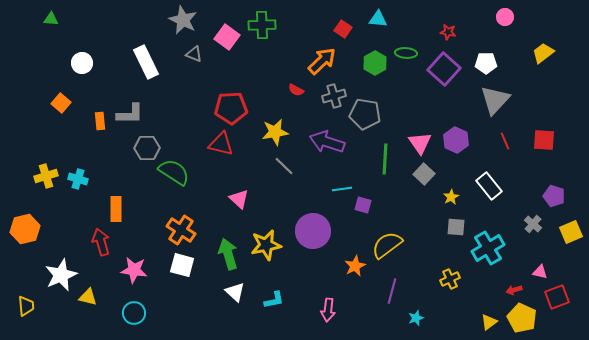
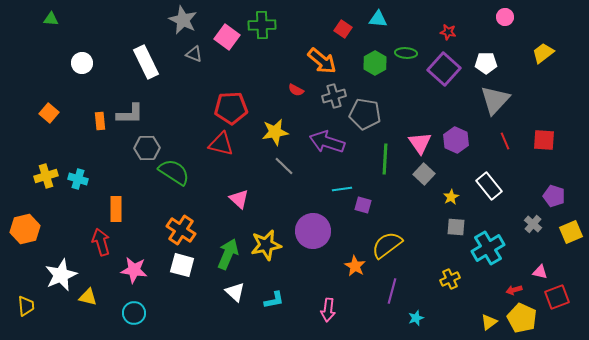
orange arrow at (322, 61): rotated 84 degrees clockwise
orange square at (61, 103): moved 12 px left, 10 px down
green arrow at (228, 254): rotated 40 degrees clockwise
orange star at (355, 266): rotated 15 degrees counterclockwise
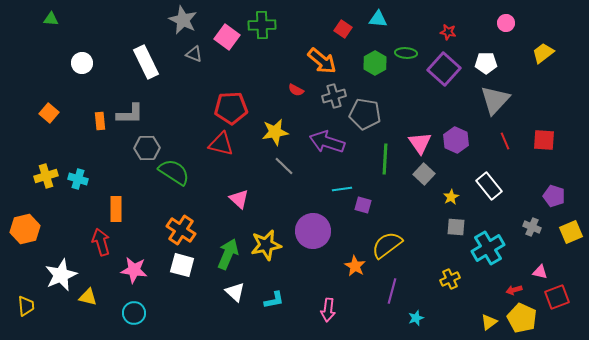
pink circle at (505, 17): moved 1 px right, 6 px down
gray cross at (533, 224): moved 1 px left, 3 px down; rotated 18 degrees counterclockwise
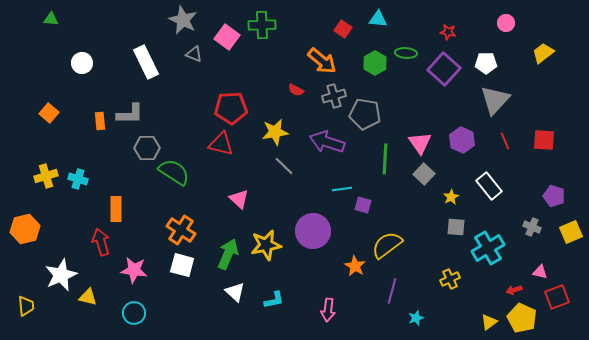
purple hexagon at (456, 140): moved 6 px right
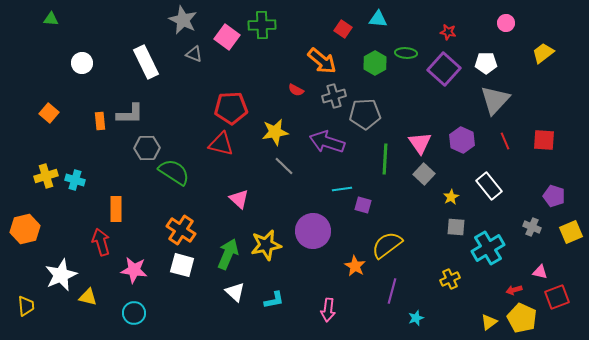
gray pentagon at (365, 114): rotated 12 degrees counterclockwise
cyan cross at (78, 179): moved 3 px left, 1 px down
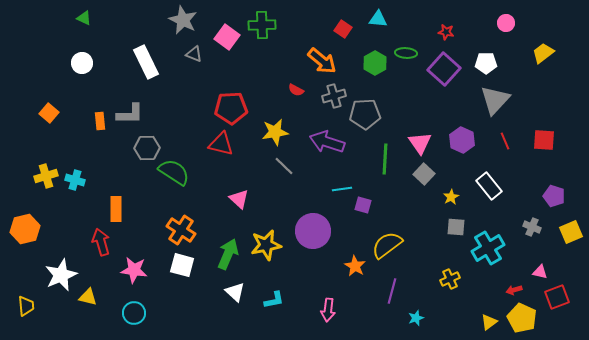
green triangle at (51, 19): moved 33 px right, 1 px up; rotated 21 degrees clockwise
red star at (448, 32): moved 2 px left
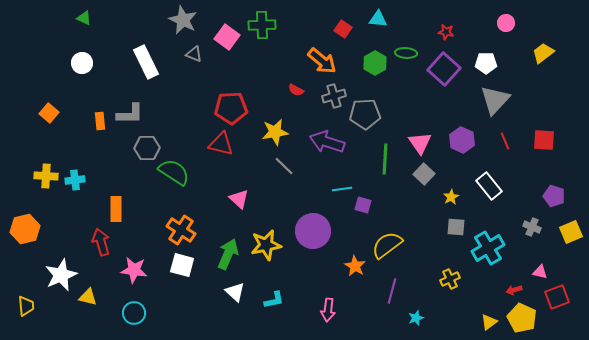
yellow cross at (46, 176): rotated 20 degrees clockwise
cyan cross at (75, 180): rotated 24 degrees counterclockwise
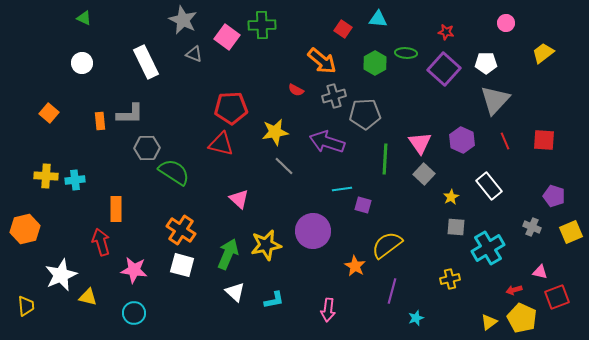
yellow cross at (450, 279): rotated 12 degrees clockwise
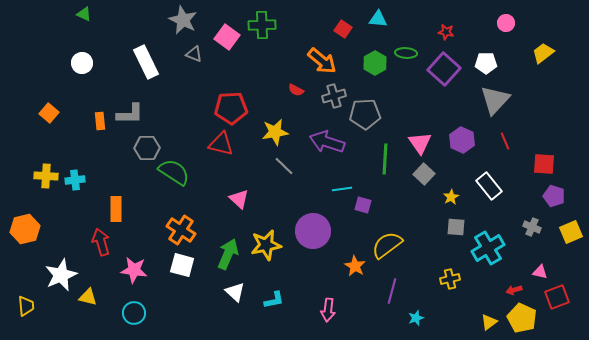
green triangle at (84, 18): moved 4 px up
red square at (544, 140): moved 24 px down
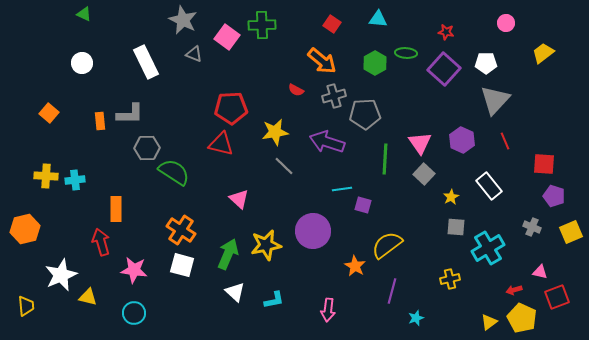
red square at (343, 29): moved 11 px left, 5 px up
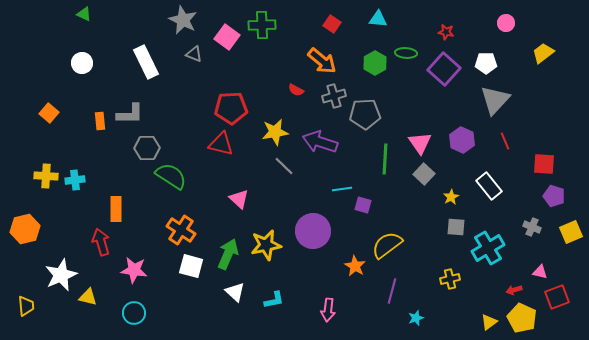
purple arrow at (327, 142): moved 7 px left
green semicircle at (174, 172): moved 3 px left, 4 px down
white square at (182, 265): moved 9 px right, 1 px down
